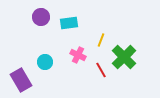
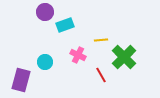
purple circle: moved 4 px right, 5 px up
cyan rectangle: moved 4 px left, 2 px down; rotated 12 degrees counterclockwise
yellow line: rotated 64 degrees clockwise
red line: moved 5 px down
purple rectangle: rotated 45 degrees clockwise
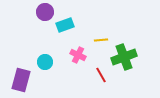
green cross: rotated 25 degrees clockwise
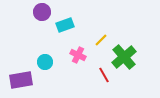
purple circle: moved 3 px left
yellow line: rotated 40 degrees counterclockwise
green cross: rotated 20 degrees counterclockwise
red line: moved 3 px right
purple rectangle: rotated 65 degrees clockwise
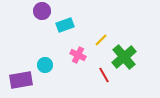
purple circle: moved 1 px up
cyan circle: moved 3 px down
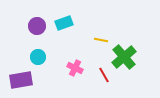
purple circle: moved 5 px left, 15 px down
cyan rectangle: moved 1 px left, 2 px up
yellow line: rotated 56 degrees clockwise
pink cross: moved 3 px left, 13 px down
cyan circle: moved 7 px left, 8 px up
